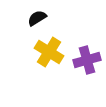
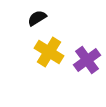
purple cross: rotated 20 degrees counterclockwise
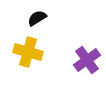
yellow cross: moved 21 px left; rotated 16 degrees counterclockwise
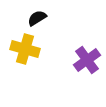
yellow cross: moved 3 px left, 3 px up
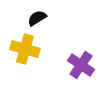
purple cross: moved 6 px left, 5 px down; rotated 20 degrees counterclockwise
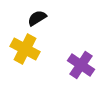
yellow cross: rotated 12 degrees clockwise
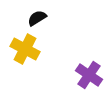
purple cross: moved 8 px right, 10 px down
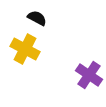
black semicircle: rotated 60 degrees clockwise
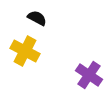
yellow cross: moved 2 px down
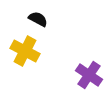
black semicircle: moved 1 px right, 1 px down
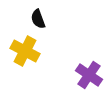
black semicircle: rotated 138 degrees counterclockwise
